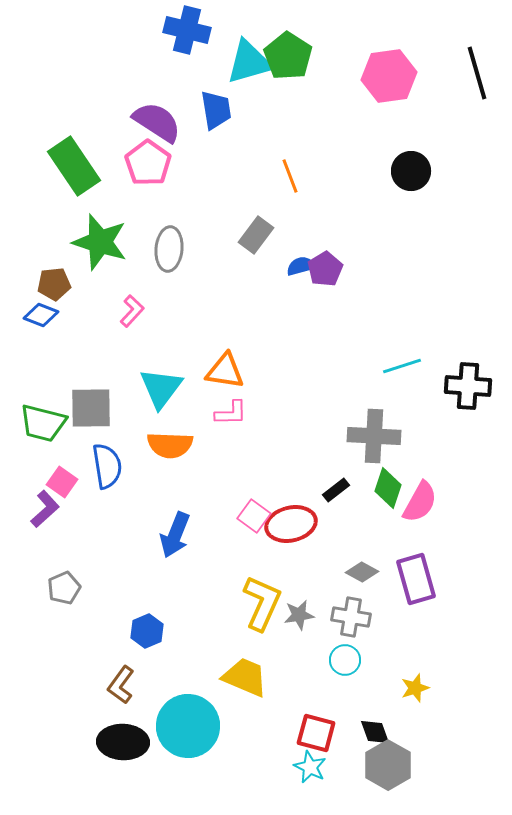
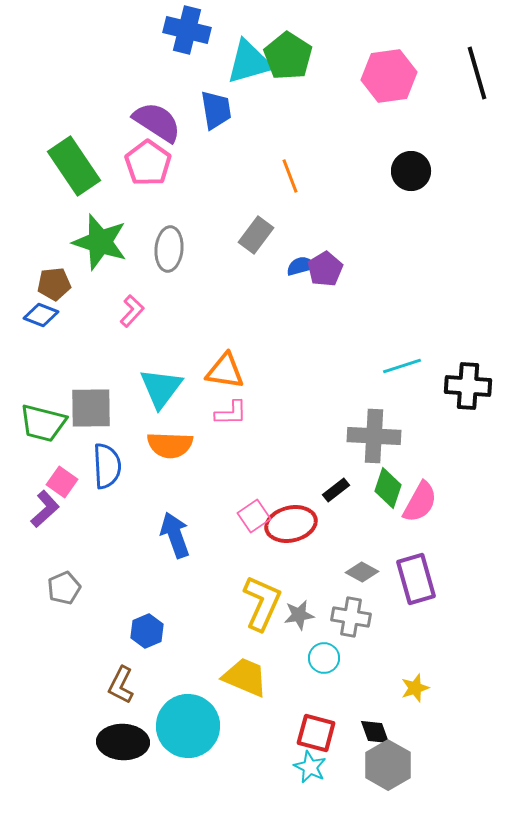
blue semicircle at (107, 466): rotated 6 degrees clockwise
pink square at (254, 516): rotated 20 degrees clockwise
blue arrow at (175, 535): rotated 138 degrees clockwise
cyan circle at (345, 660): moved 21 px left, 2 px up
brown L-shape at (121, 685): rotated 9 degrees counterclockwise
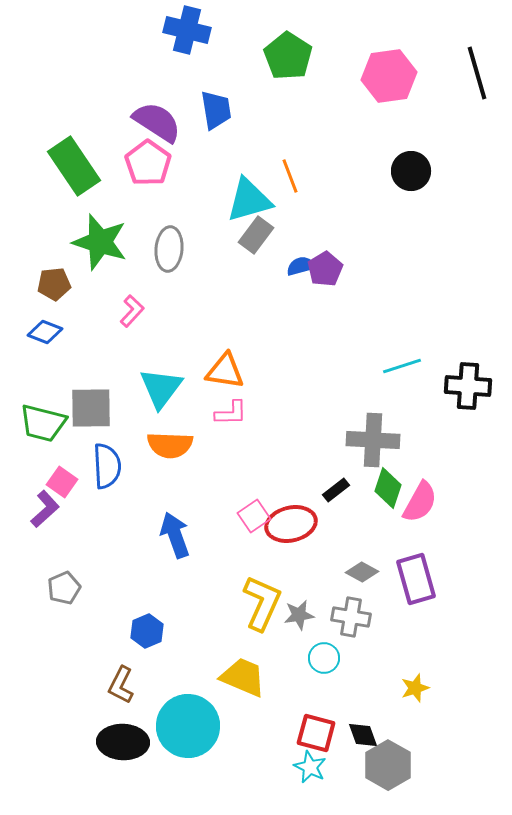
cyan triangle at (249, 62): moved 138 px down
blue diamond at (41, 315): moved 4 px right, 17 px down
gray cross at (374, 436): moved 1 px left, 4 px down
yellow trapezoid at (245, 677): moved 2 px left
black diamond at (375, 732): moved 12 px left, 3 px down
